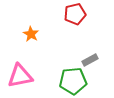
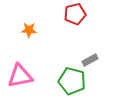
orange star: moved 2 px left, 4 px up; rotated 28 degrees counterclockwise
green pentagon: moved 1 px left; rotated 20 degrees clockwise
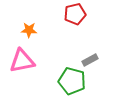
pink triangle: moved 2 px right, 15 px up
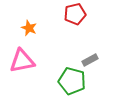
orange star: moved 2 px up; rotated 21 degrees clockwise
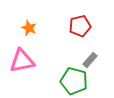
red pentagon: moved 5 px right, 12 px down
gray rectangle: rotated 21 degrees counterclockwise
green pentagon: moved 2 px right
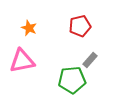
green pentagon: moved 2 px left, 1 px up; rotated 20 degrees counterclockwise
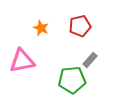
orange star: moved 12 px right
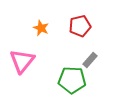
pink triangle: rotated 40 degrees counterclockwise
green pentagon: rotated 8 degrees clockwise
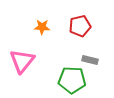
orange star: moved 1 px right, 1 px up; rotated 21 degrees counterclockwise
gray rectangle: rotated 63 degrees clockwise
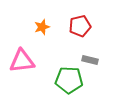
orange star: rotated 21 degrees counterclockwise
pink triangle: rotated 44 degrees clockwise
green pentagon: moved 3 px left
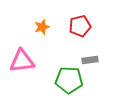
gray rectangle: rotated 21 degrees counterclockwise
